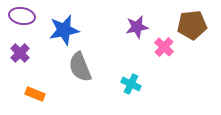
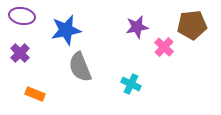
blue star: moved 2 px right
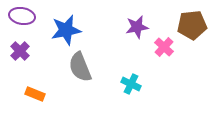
purple cross: moved 2 px up
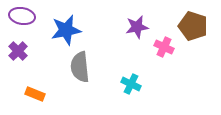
brown pentagon: moved 1 px right, 1 px down; rotated 24 degrees clockwise
pink cross: rotated 18 degrees counterclockwise
purple cross: moved 2 px left
gray semicircle: rotated 16 degrees clockwise
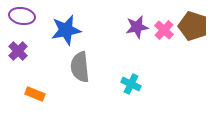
pink cross: moved 17 px up; rotated 18 degrees clockwise
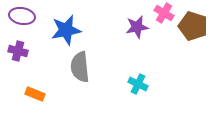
pink cross: moved 17 px up; rotated 12 degrees counterclockwise
purple cross: rotated 30 degrees counterclockwise
cyan cross: moved 7 px right
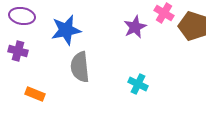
purple star: moved 2 px left; rotated 15 degrees counterclockwise
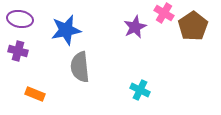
purple ellipse: moved 2 px left, 3 px down
brown pentagon: rotated 20 degrees clockwise
cyan cross: moved 2 px right, 6 px down
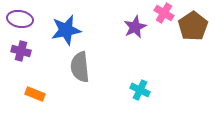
purple cross: moved 3 px right
